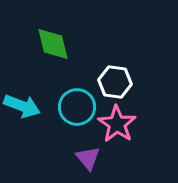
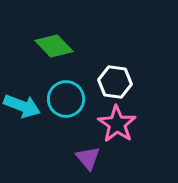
green diamond: moved 1 px right, 2 px down; rotated 30 degrees counterclockwise
cyan circle: moved 11 px left, 8 px up
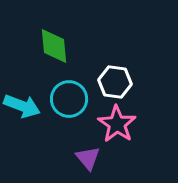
green diamond: rotated 39 degrees clockwise
cyan circle: moved 3 px right
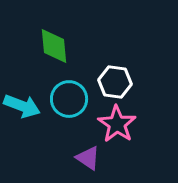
purple triangle: rotated 16 degrees counterclockwise
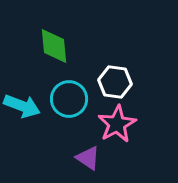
pink star: rotated 9 degrees clockwise
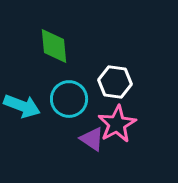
purple triangle: moved 4 px right, 19 px up
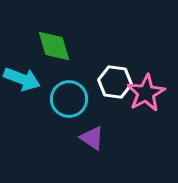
green diamond: rotated 12 degrees counterclockwise
cyan arrow: moved 27 px up
pink star: moved 29 px right, 31 px up
purple triangle: moved 1 px up
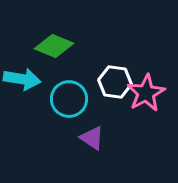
green diamond: rotated 51 degrees counterclockwise
cyan arrow: rotated 12 degrees counterclockwise
